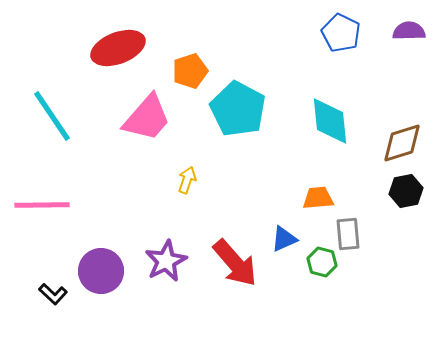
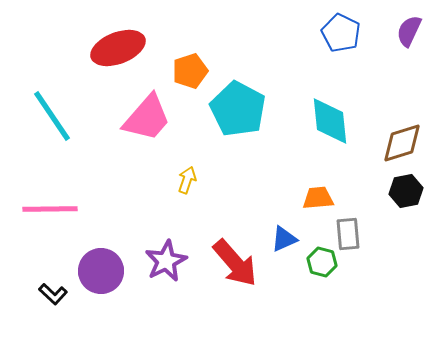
purple semicircle: rotated 64 degrees counterclockwise
pink line: moved 8 px right, 4 px down
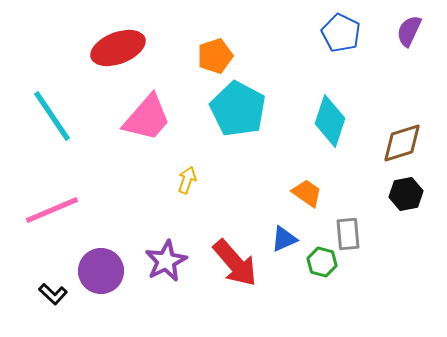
orange pentagon: moved 25 px right, 15 px up
cyan diamond: rotated 24 degrees clockwise
black hexagon: moved 3 px down
orange trapezoid: moved 11 px left, 5 px up; rotated 40 degrees clockwise
pink line: moved 2 px right, 1 px down; rotated 22 degrees counterclockwise
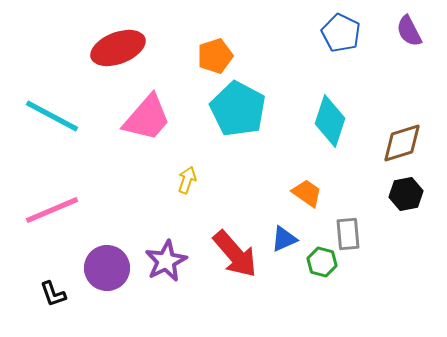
purple semicircle: rotated 52 degrees counterclockwise
cyan line: rotated 28 degrees counterclockwise
red arrow: moved 9 px up
purple circle: moved 6 px right, 3 px up
black L-shape: rotated 28 degrees clockwise
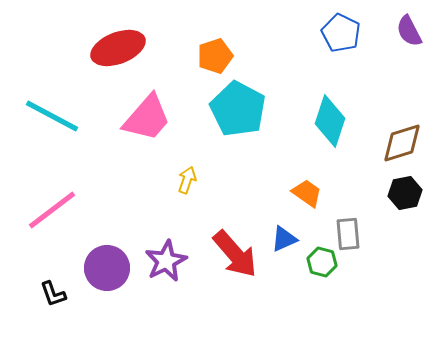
black hexagon: moved 1 px left, 1 px up
pink line: rotated 14 degrees counterclockwise
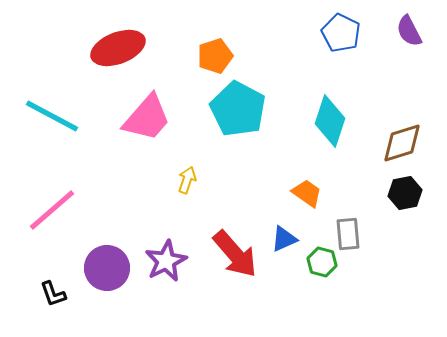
pink line: rotated 4 degrees counterclockwise
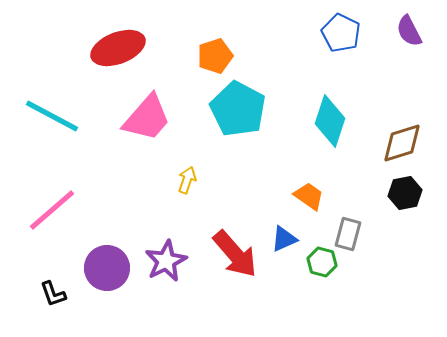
orange trapezoid: moved 2 px right, 3 px down
gray rectangle: rotated 20 degrees clockwise
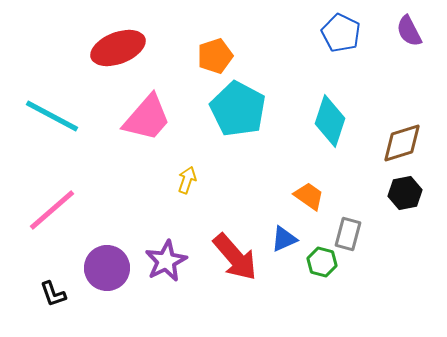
red arrow: moved 3 px down
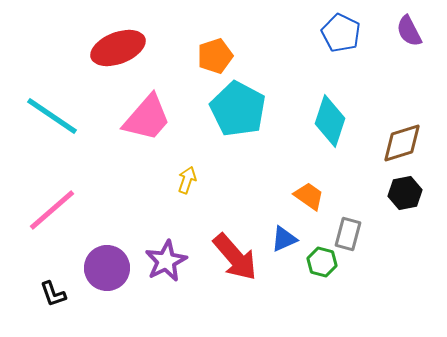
cyan line: rotated 6 degrees clockwise
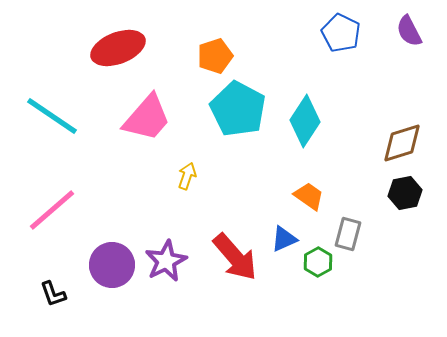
cyan diamond: moved 25 px left; rotated 15 degrees clockwise
yellow arrow: moved 4 px up
green hexagon: moved 4 px left; rotated 16 degrees clockwise
purple circle: moved 5 px right, 3 px up
